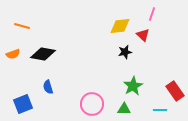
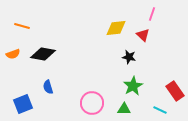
yellow diamond: moved 4 px left, 2 px down
black star: moved 4 px right, 5 px down; rotated 24 degrees clockwise
pink circle: moved 1 px up
cyan line: rotated 24 degrees clockwise
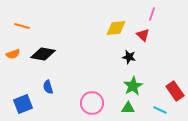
green triangle: moved 4 px right, 1 px up
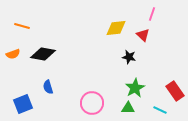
green star: moved 2 px right, 2 px down
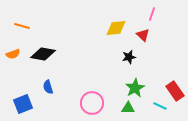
black star: rotated 24 degrees counterclockwise
cyan line: moved 4 px up
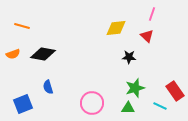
red triangle: moved 4 px right, 1 px down
black star: rotated 16 degrees clockwise
green star: rotated 12 degrees clockwise
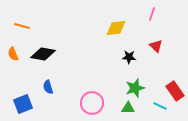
red triangle: moved 9 px right, 10 px down
orange semicircle: rotated 88 degrees clockwise
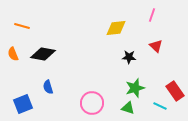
pink line: moved 1 px down
green triangle: rotated 16 degrees clockwise
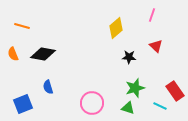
yellow diamond: rotated 35 degrees counterclockwise
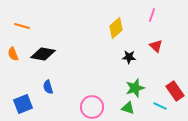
pink circle: moved 4 px down
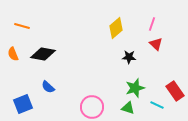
pink line: moved 9 px down
red triangle: moved 2 px up
blue semicircle: rotated 32 degrees counterclockwise
cyan line: moved 3 px left, 1 px up
